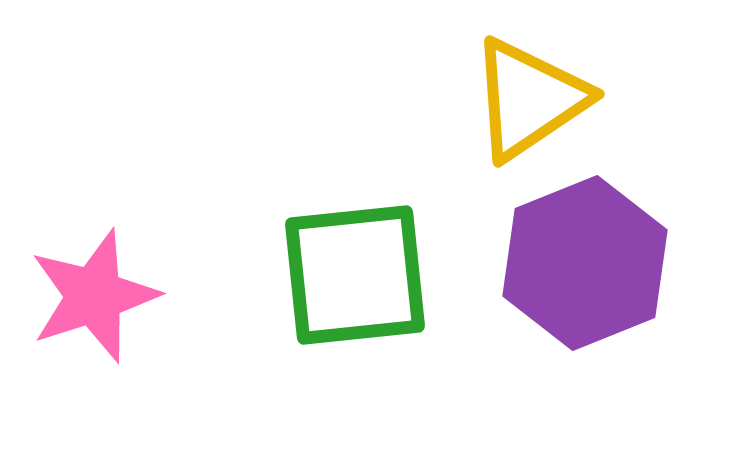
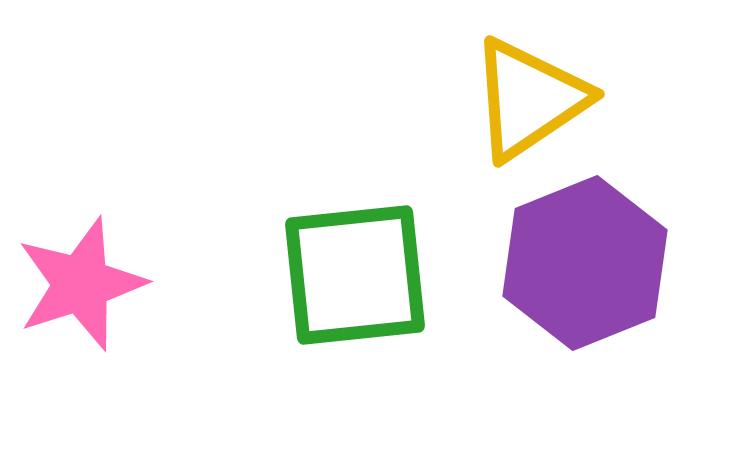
pink star: moved 13 px left, 12 px up
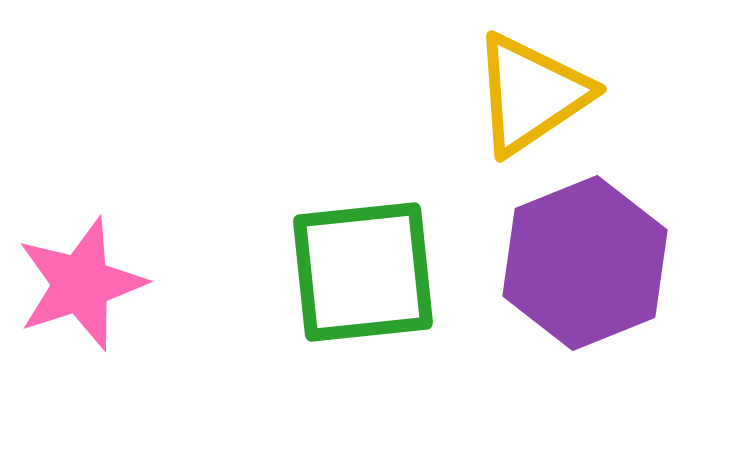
yellow triangle: moved 2 px right, 5 px up
green square: moved 8 px right, 3 px up
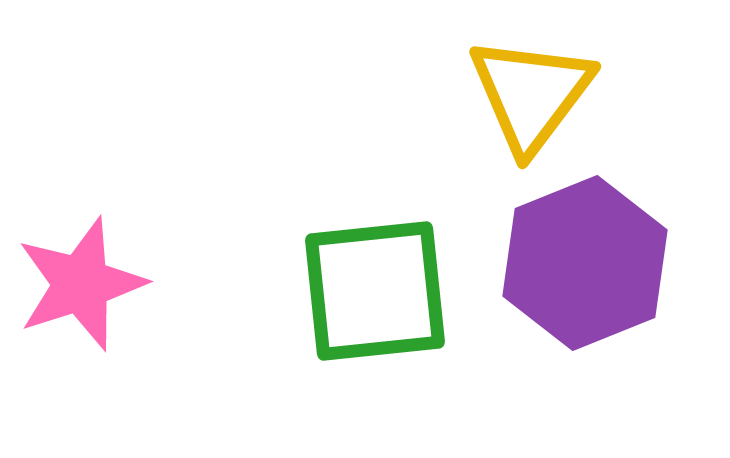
yellow triangle: rotated 19 degrees counterclockwise
green square: moved 12 px right, 19 px down
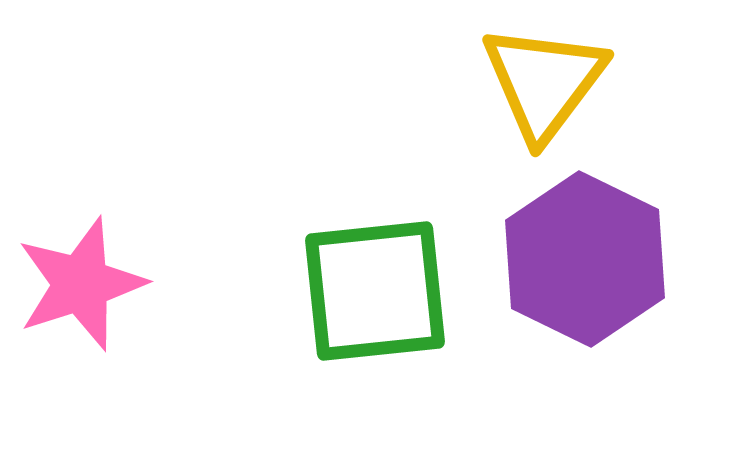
yellow triangle: moved 13 px right, 12 px up
purple hexagon: moved 4 px up; rotated 12 degrees counterclockwise
